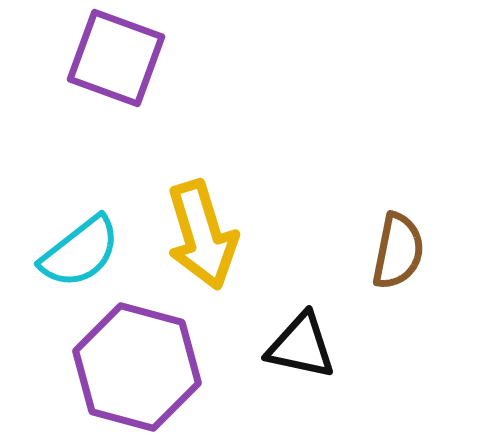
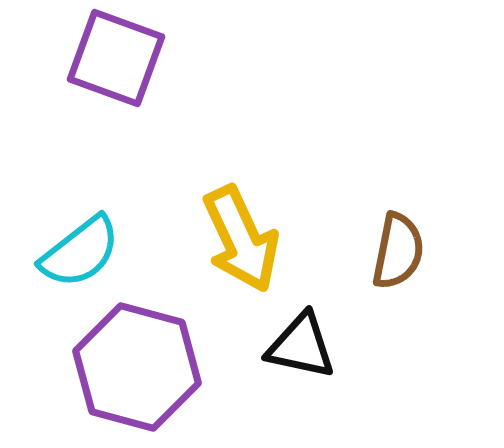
yellow arrow: moved 39 px right, 4 px down; rotated 8 degrees counterclockwise
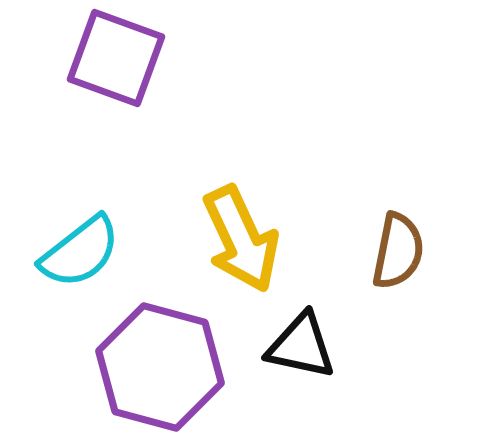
purple hexagon: moved 23 px right
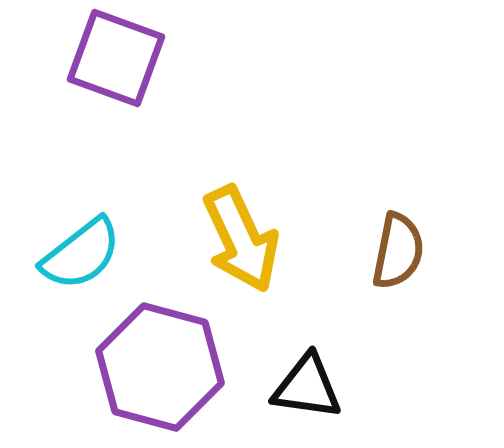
cyan semicircle: moved 1 px right, 2 px down
black triangle: moved 6 px right, 41 px down; rotated 4 degrees counterclockwise
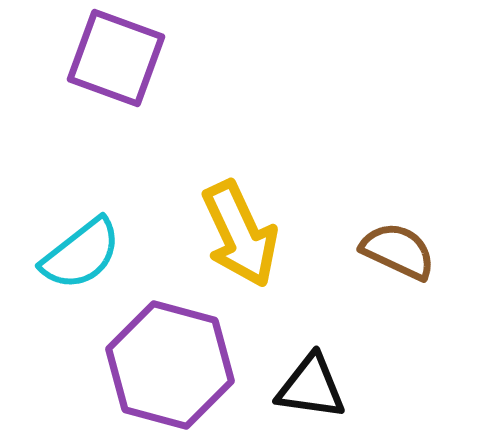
yellow arrow: moved 1 px left, 5 px up
brown semicircle: rotated 76 degrees counterclockwise
purple hexagon: moved 10 px right, 2 px up
black triangle: moved 4 px right
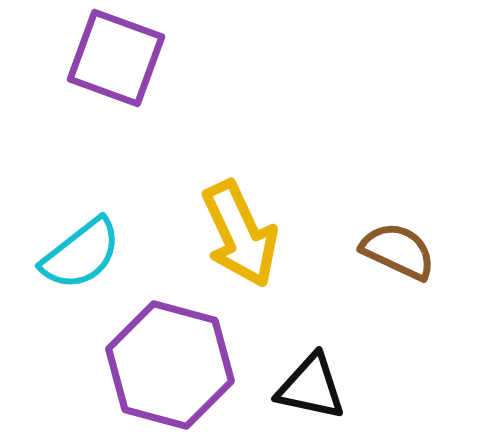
black triangle: rotated 4 degrees clockwise
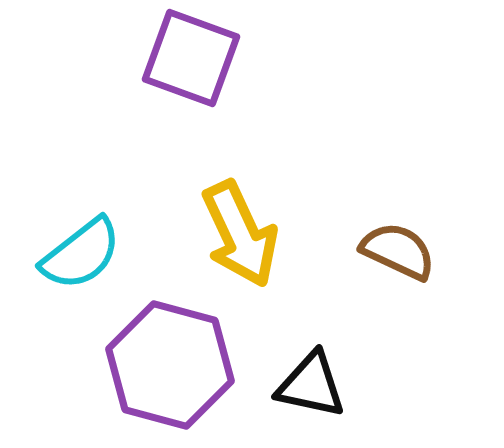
purple square: moved 75 px right
black triangle: moved 2 px up
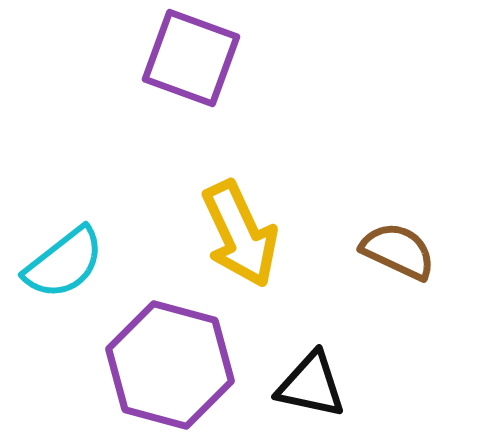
cyan semicircle: moved 17 px left, 9 px down
